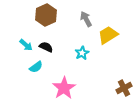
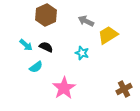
gray arrow: moved 2 px down; rotated 35 degrees counterclockwise
cyan star: rotated 24 degrees counterclockwise
brown cross: moved 1 px down
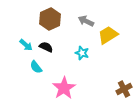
brown hexagon: moved 4 px right, 4 px down
cyan semicircle: rotated 88 degrees clockwise
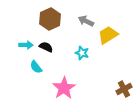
cyan arrow: rotated 40 degrees counterclockwise
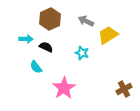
cyan arrow: moved 6 px up
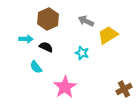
brown hexagon: moved 2 px left
pink star: moved 1 px right, 1 px up
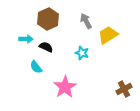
gray arrow: rotated 35 degrees clockwise
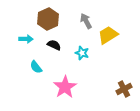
black semicircle: moved 8 px right, 2 px up
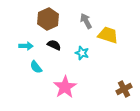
yellow trapezoid: rotated 50 degrees clockwise
cyan arrow: moved 7 px down
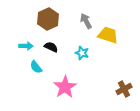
black semicircle: moved 3 px left, 2 px down
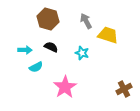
brown hexagon: rotated 20 degrees counterclockwise
cyan arrow: moved 1 px left, 4 px down
cyan semicircle: rotated 80 degrees counterclockwise
